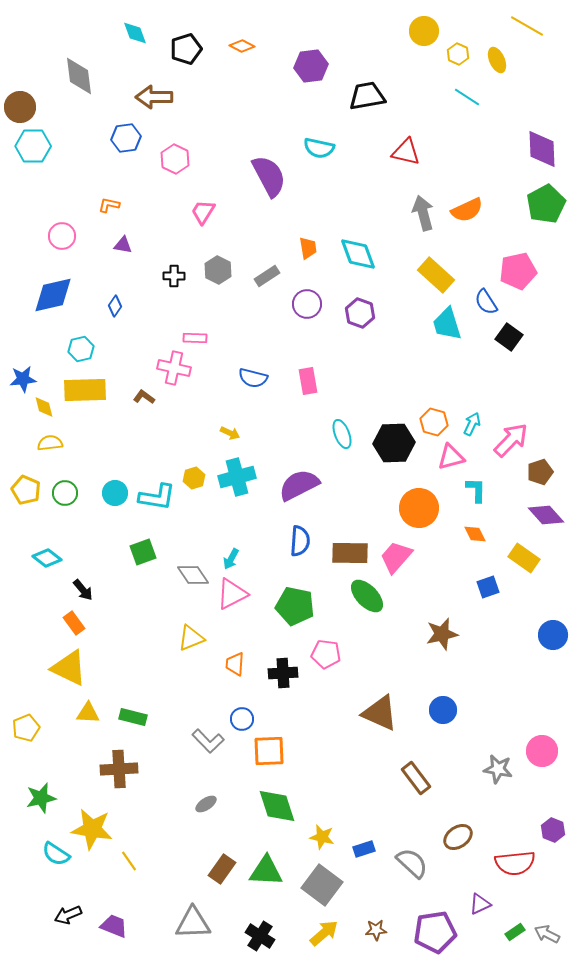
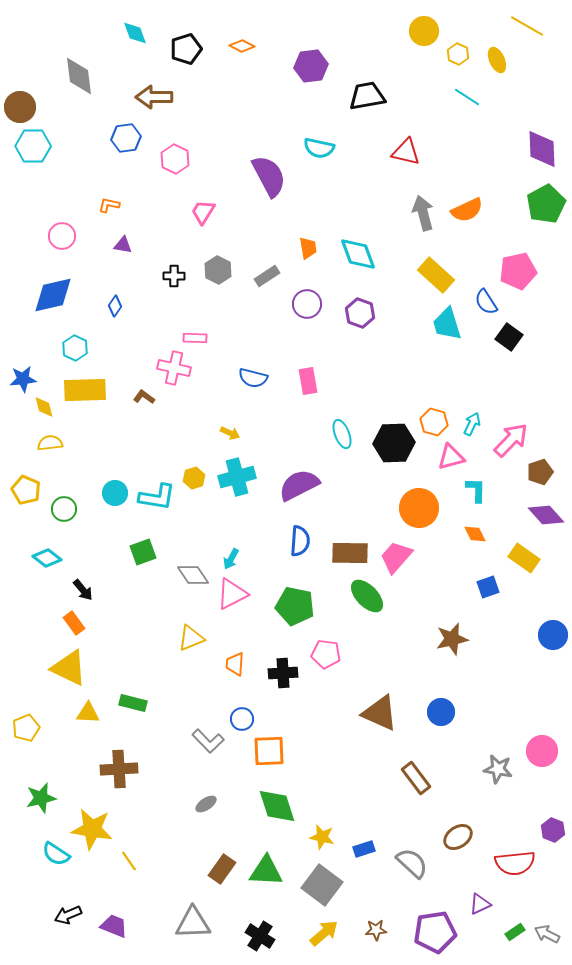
cyan hexagon at (81, 349): moved 6 px left, 1 px up; rotated 20 degrees counterclockwise
green circle at (65, 493): moved 1 px left, 16 px down
brown star at (442, 634): moved 10 px right, 5 px down
blue circle at (443, 710): moved 2 px left, 2 px down
green rectangle at (133, 717): moved 14 px up
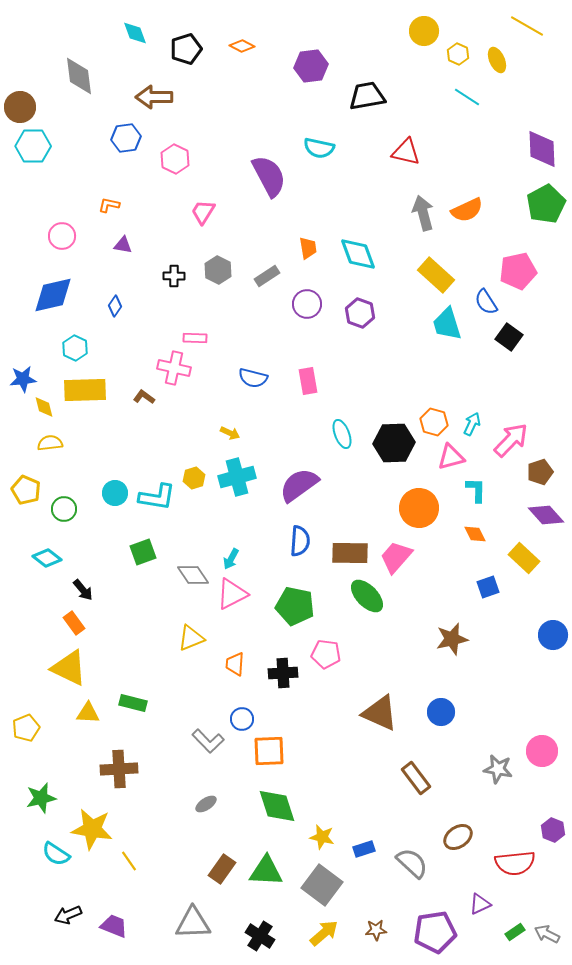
purple semicircle at (299, 485): rotated 9 degrees counterclockwise
yellow rectangle at (524, 558): rotated 8 degrees clockwise
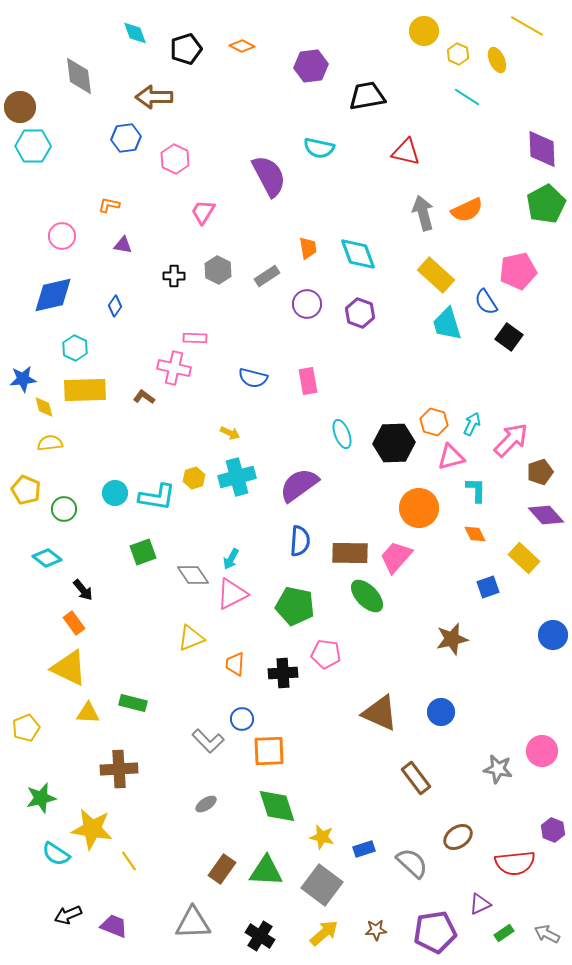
green rectangle at (515, 932): moved 11 px left, 1 px down
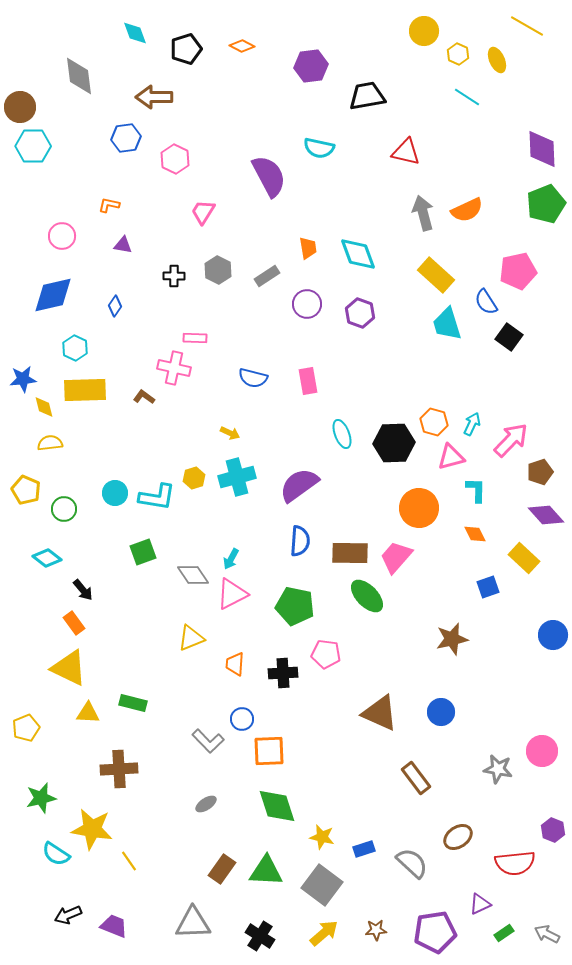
green pentagon at (546, 204): rotated 6 degrees clockwise
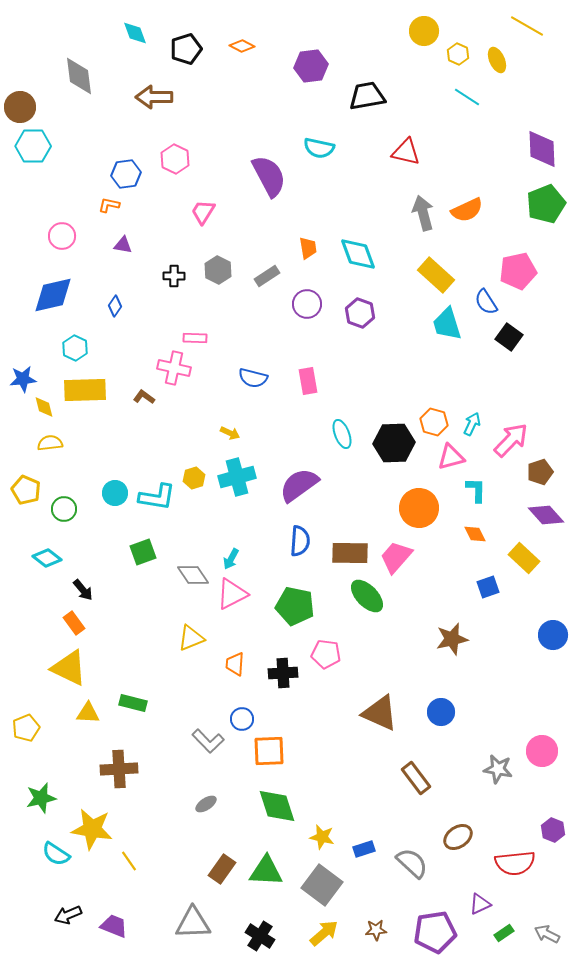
blue hexagon at (126, 138): moved 36 px down
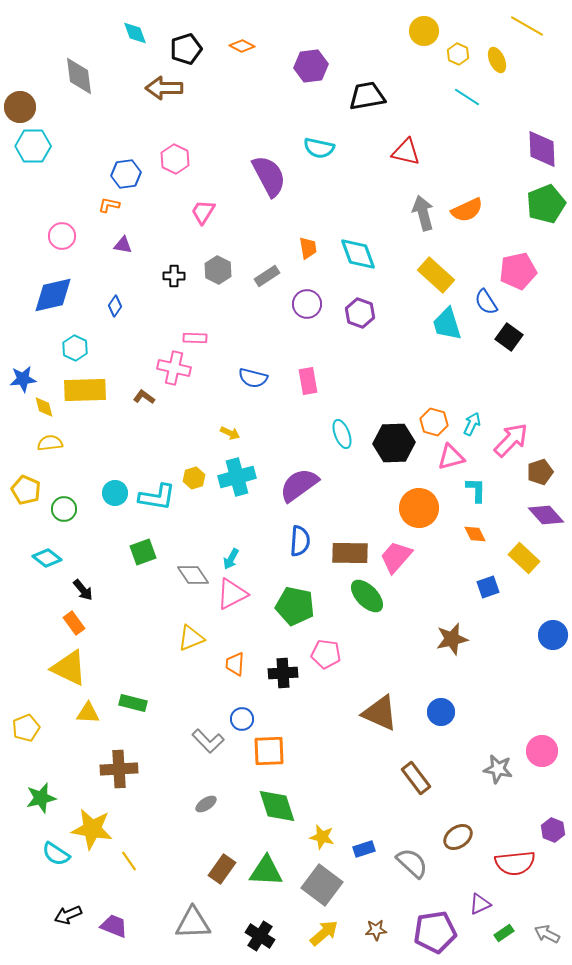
brown arrow at (154, 97): moved 10 px right, 9 px up
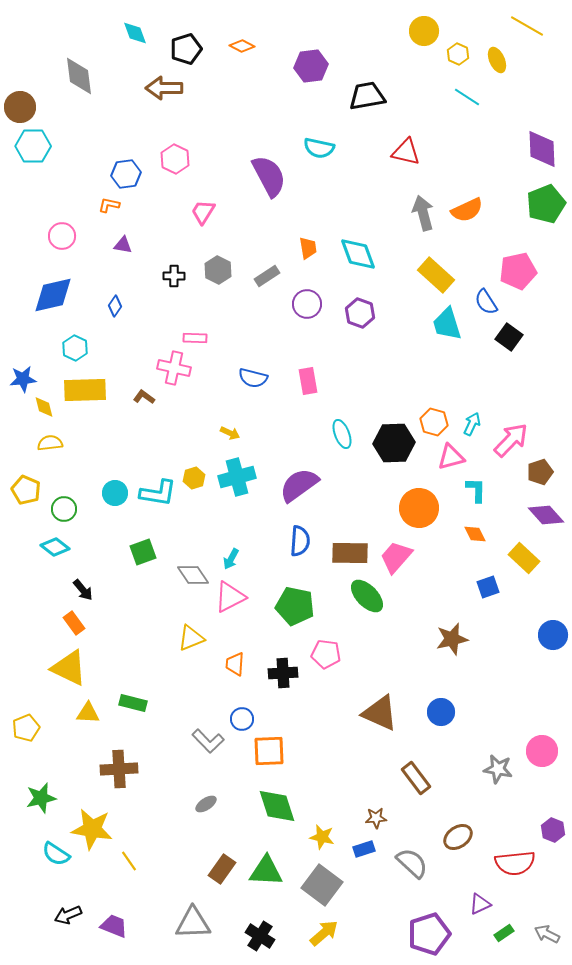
cyan L-shape at (157, 497): moved 1 px right, 4 px up
cyan diamond at (47, 558): moved 8 px right, 11 px up
pink triangle at (232, 594): moved 2 px left, 3 px down
brown star at (376, 930): moved 112 px up
purple pentagon at (435, 932): moved 6 px left, 2 px down; rotated 9 degrees counterclockwise
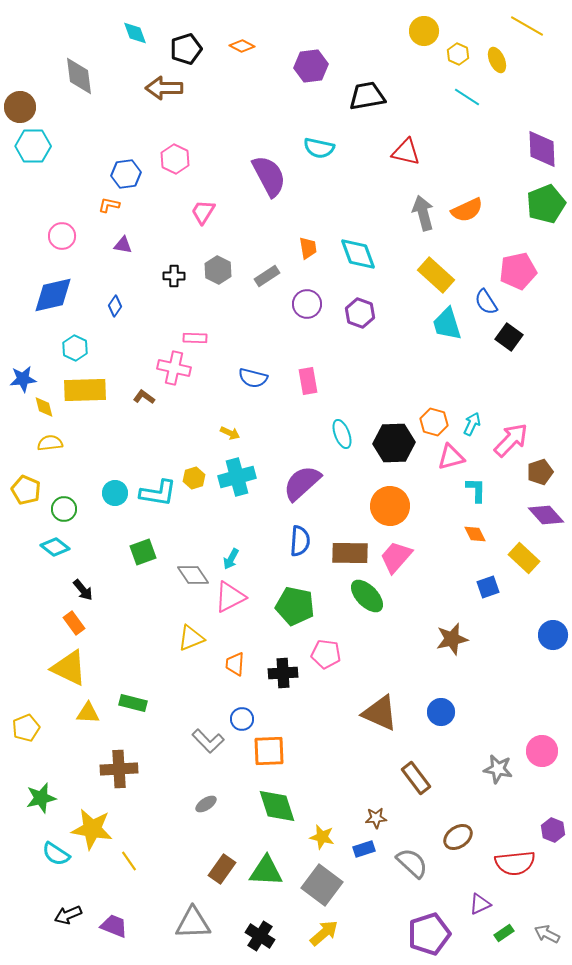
purple semicircle at (299, 485): moved 3 px right, 2 px up; rotated 6 degrees counterclockwise
orange circle at (419, 508): moved 29 px left, 2 px up
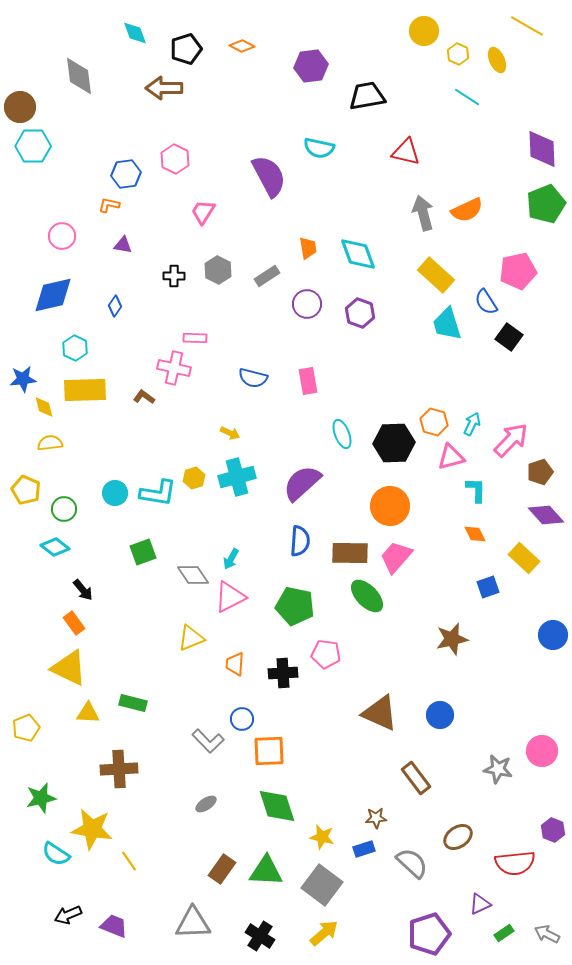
blue circle at (441, 712): moved 1 px left, 3 px down
